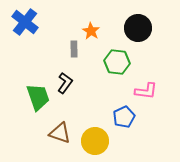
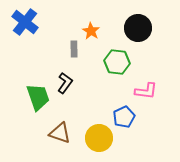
yellow circle: moved 4 px right, 3 px up
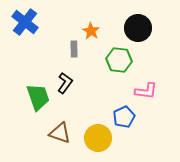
green hexagon: moved 2 px right, 2 px up
yellow circle: moved 1 px left
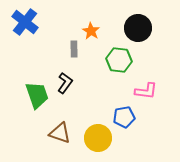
green trapezoid: moved 1 px left, 2 px up
blue pentagon: rotated 15 degrees clockwise
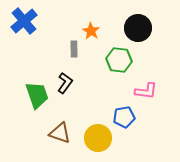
blue cross: moved 1 px left, 1 px up; rotated 12 degrees clockwise
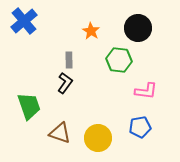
gray rectangle: moved 5 px left, 11 px down
green trapezoid: moved 8 px left, 11 px down
blue pentagon: moved 16 px right, 10 px down
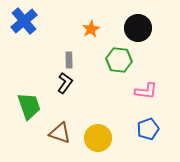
orange star: moved 2 px up; rotated 12 degrees clockwise
blue pentagon: moved 8 px right, 2 px down; rotated 10 degrees counterclockwise
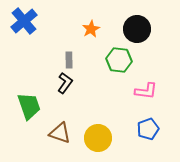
black circle: moved 1 px left, 1 px down
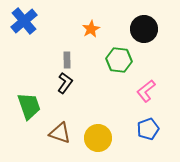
black circle: moved 7 px right
gray rectangle: moved 2 px left
pink L-shape: rotated 135 degrees clockwise
